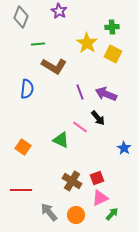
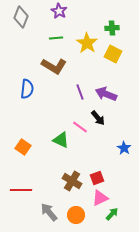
green cross: moved 1 px down
green line: moved 18 px right, 6 px up
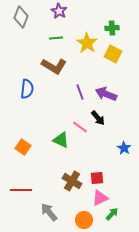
red square: rotated 16 degrees clockwise
orange circle: moved 8 px right, 5 px down
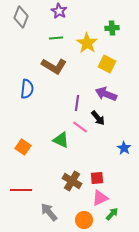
yellow square: moved 6 px left, 10 px down
purple line: moved 3 px left, 11 px down; rotated 28 degrees clockwise
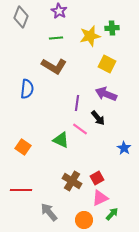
yellow star: moved 3 px right, 7 px up; rotated 25 degrees clockwise
pink line: moved 2 px down
red square: rotated 24 degrees counterclockwise
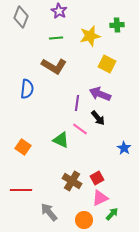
green cross: moved 5 px right, 3 px up
purple arrow: moved 6 px left
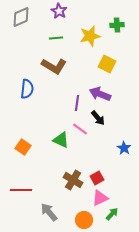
gray diamond: rotated 45 degrees clockwise
brown cross: moved 1 px right, 1 px up
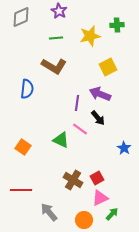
yellow square: moved 1 px right, 3 px down; rotated 36 degrees clockwise
